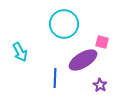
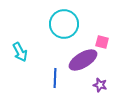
purple star: rotated 16 degrees counterclockwise
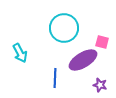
cyan circle: moved 4 px down
cyan arrow: moved 1 px down
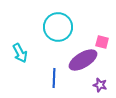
cyan circle: moved 6 px left, 1 px up
blue line: moved 1 px left
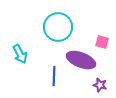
cyan arrow: moved 1 px down
purple ellipse: moved 2 px left; rotated 52 degrees clockwise
blue line: moved 2 px up
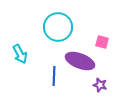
purple ellipse: moved 1 px left, 1 px down
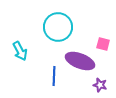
pink square: moved 1 px right, 2 px down
cyan arrow: moved 3 px up
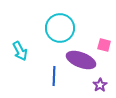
cyan circle: moved 2 px right, 1 px down
pink square: moved 1 px right, 1 px down
purple ellipse: moved 1 px right, 1 px up
purple star: rotated 24 degrees clockwise
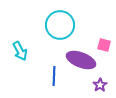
cyan circle: moved 3 px up
